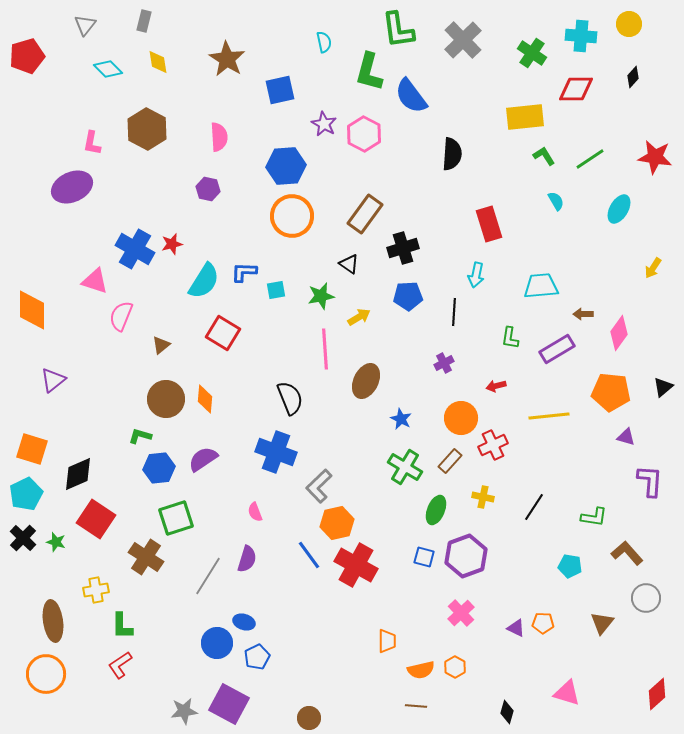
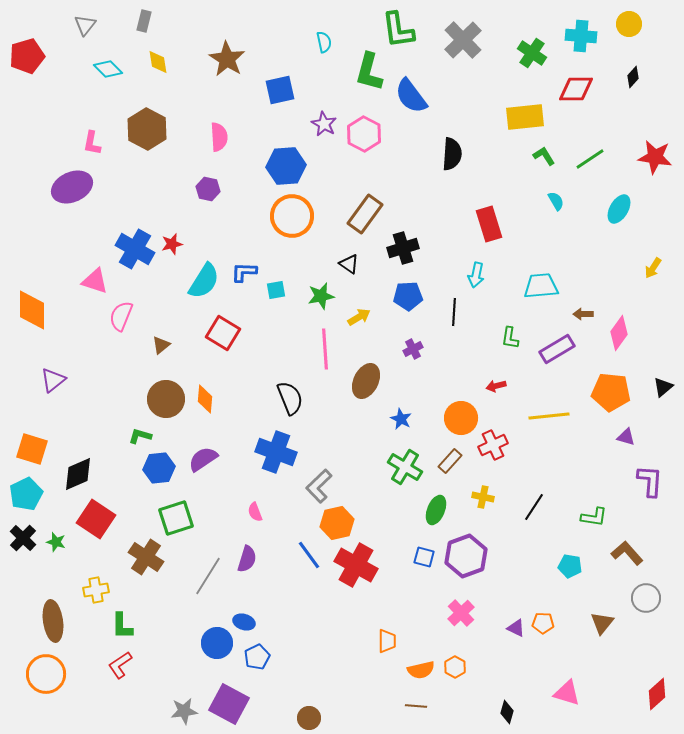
purple cross at (444, 363): moved 31 px left, 14 px up
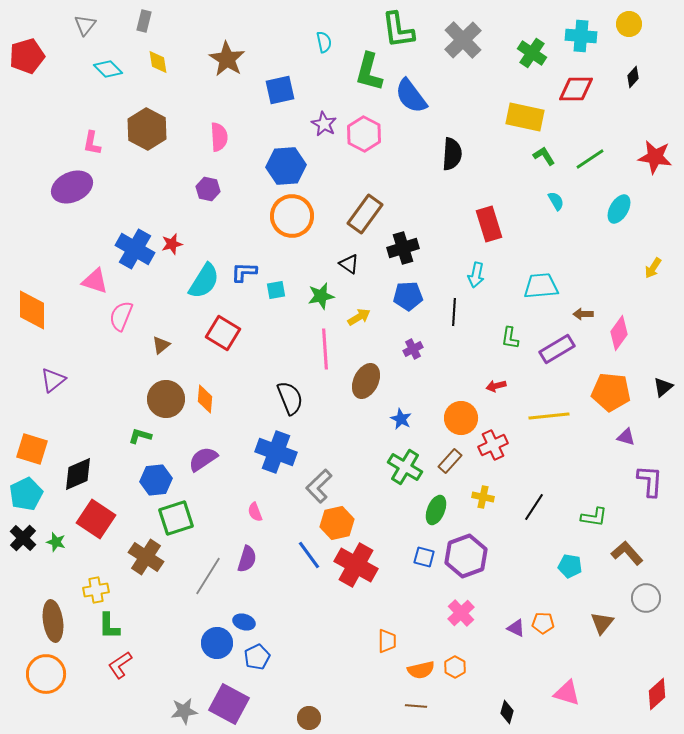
yellow rectangle at (525, 117): rotated 18 degrees clockwise
blue hexagon at (159, 468): moved 3 px left, 12 px down
green L-shape at (122, 626): moved 13 px left
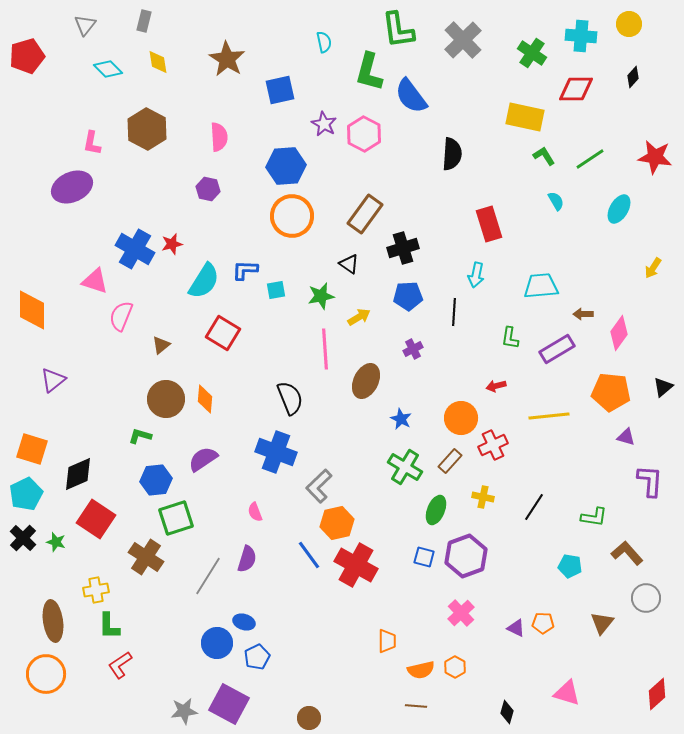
blue L-shape at (244, 272): moved 1 px right, 2 px up
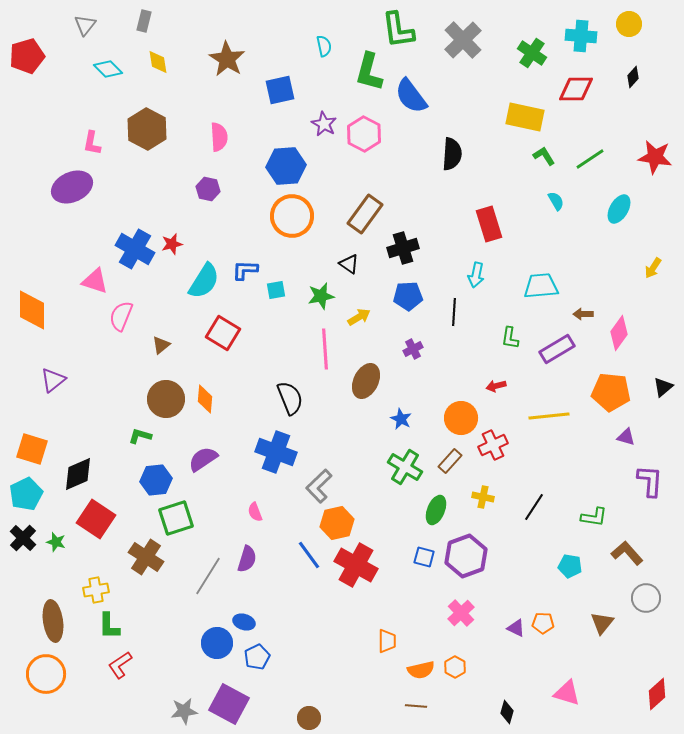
cyan semicircle at (324, 42): moved 4 px down
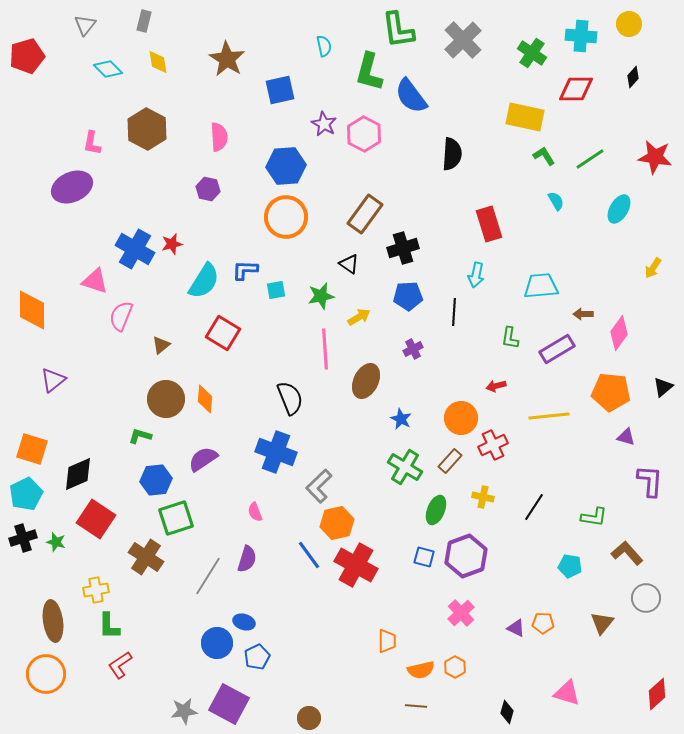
orange circle at (292, 216): moved 6 px left, 1 px down
black cross at (23, 538): rotated 28 degrees clockwise
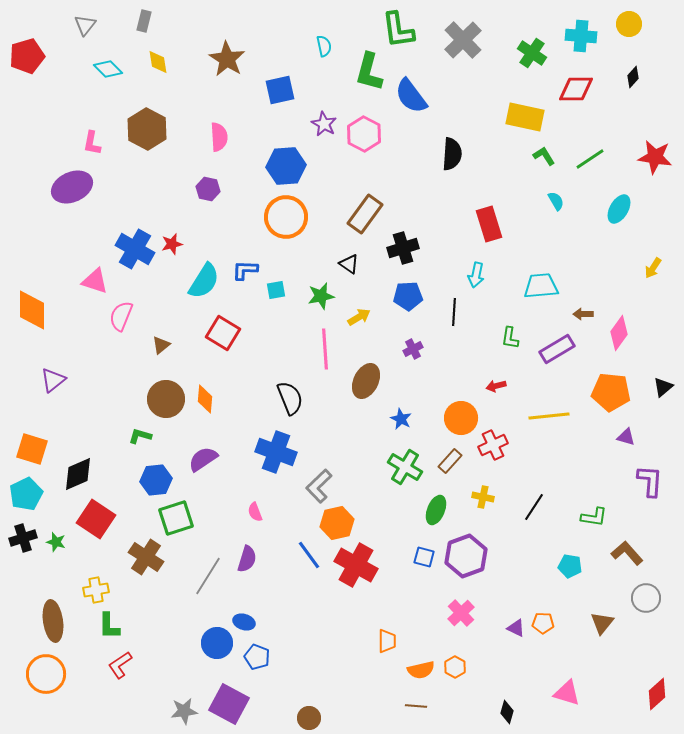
blue pentagon at (257, 657): rotated 25 degrees counterclockwise
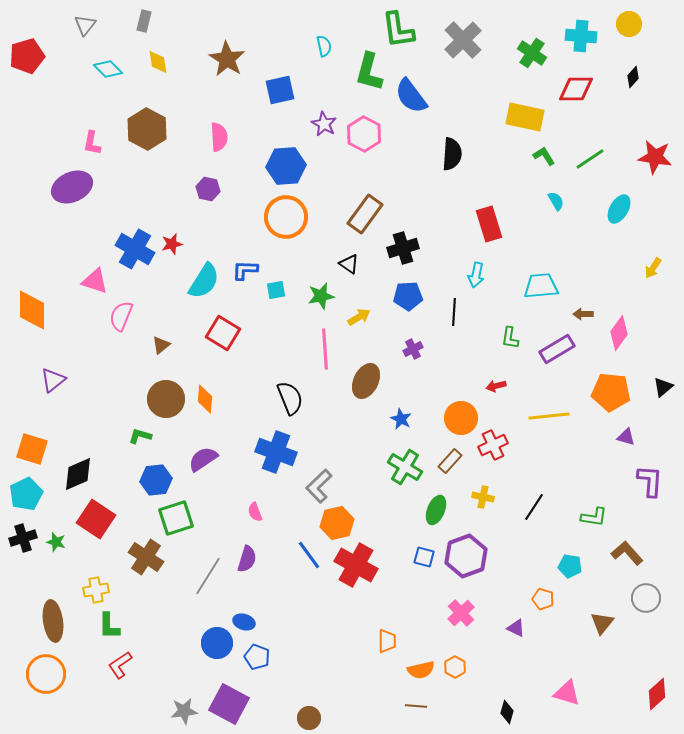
orange pentagon at (543, 623): moved 24 px up; rotated 15 degrees clockwise
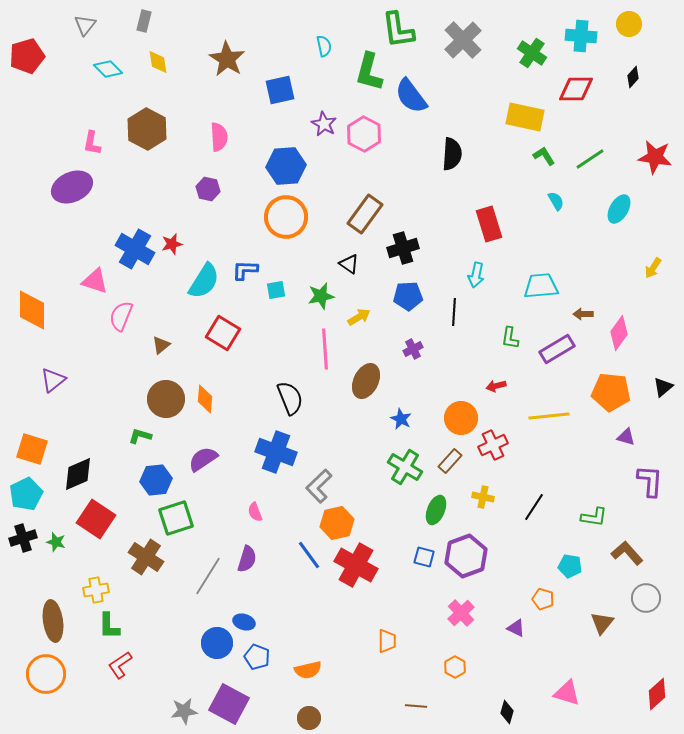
orange semicircle at (421, 670): moved 113 px left
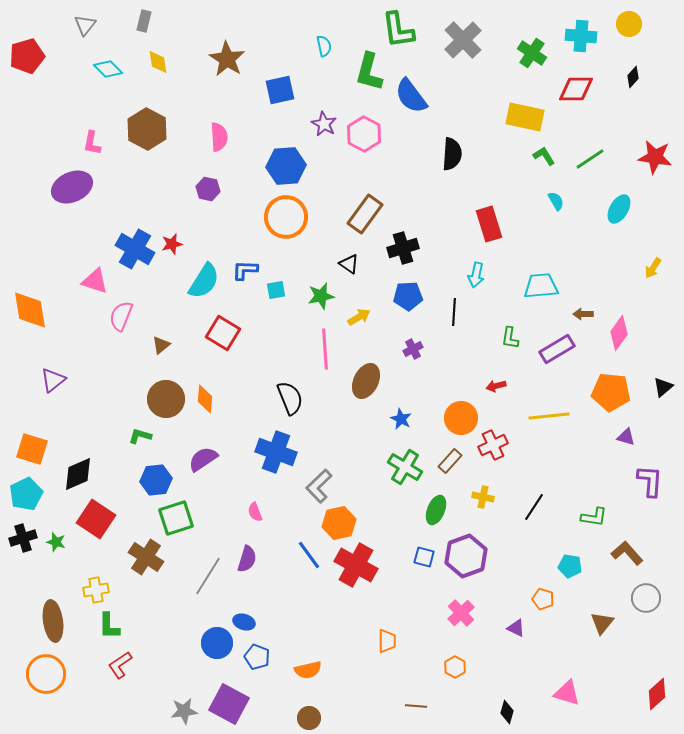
orange diamond at (32, 310): moved 2 px left; rotated 9 degrees counterclockwise
orange hexagon at (337, 523): moved 2 px right
